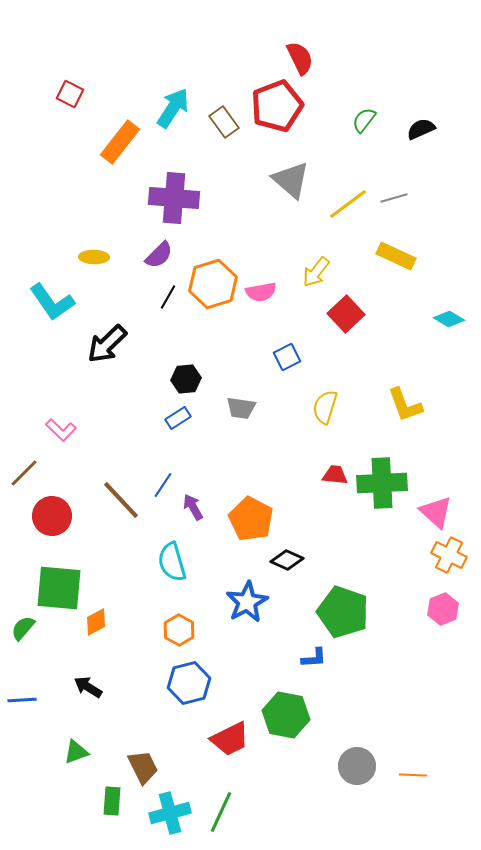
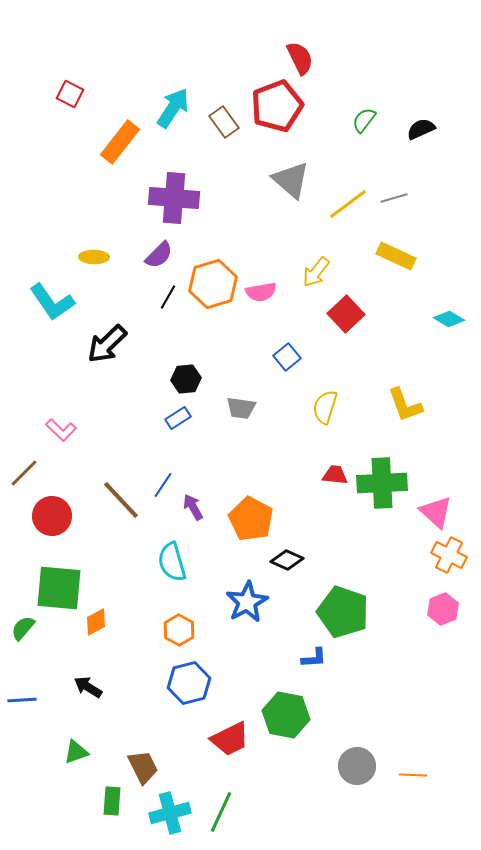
blue square at (287, 357): rotated 12 degrees counterclockwise
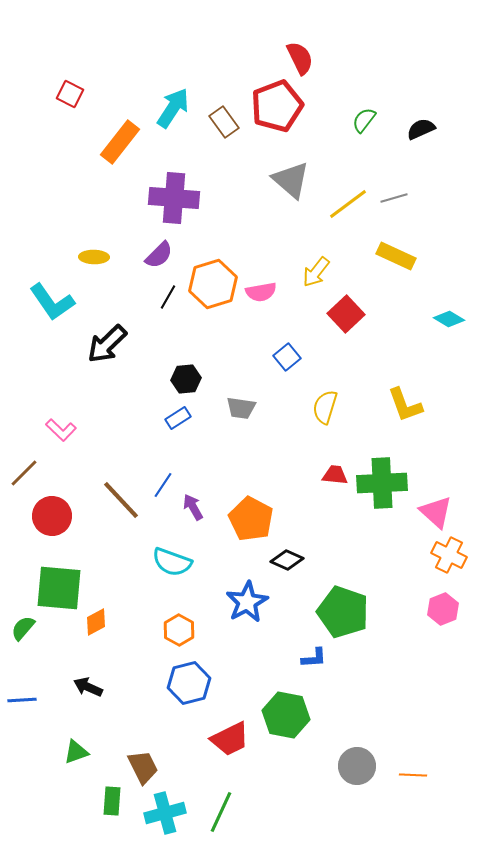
cyan semicircle at (172, 562): rotated 54 degrees counterclockwise
black arrow at (88, 687): rotated 8 degrees counterclockwise
cyan cross at (170, 813): moved 5 px left
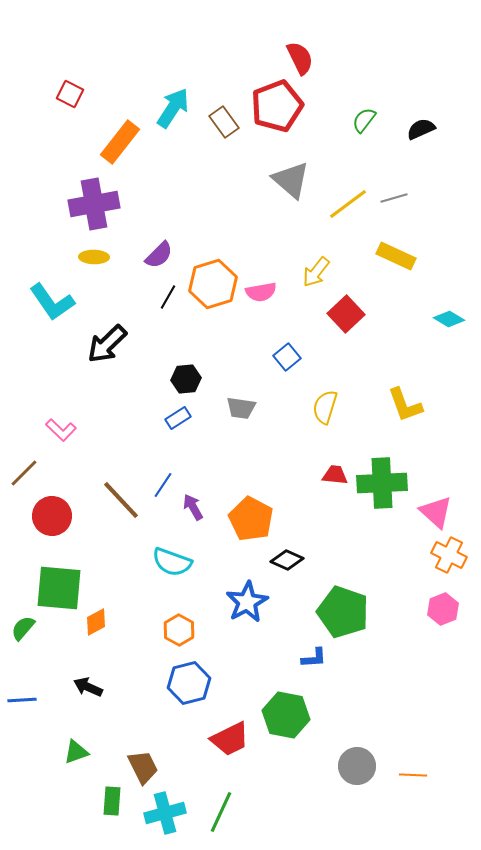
purple cross at (174, 198): moved 80 px left, 6 px down; rotated 15 degrees counterclockwise
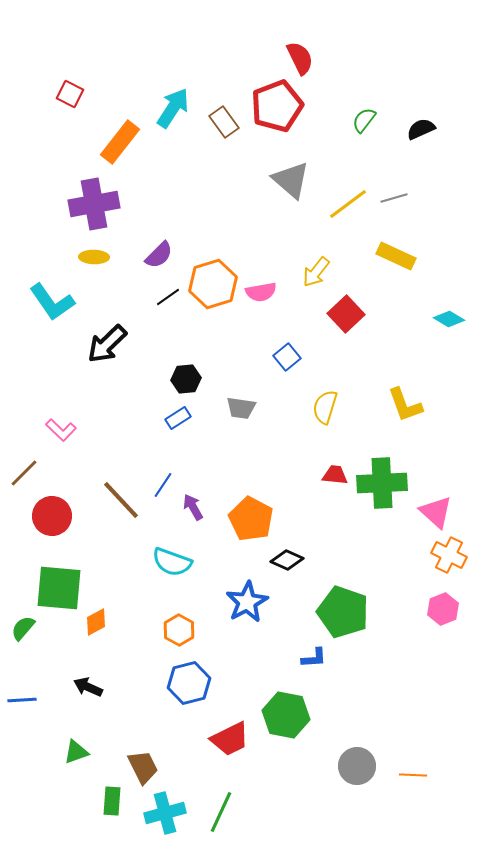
black line at (168, 297): rotated 25 degrees clockwise
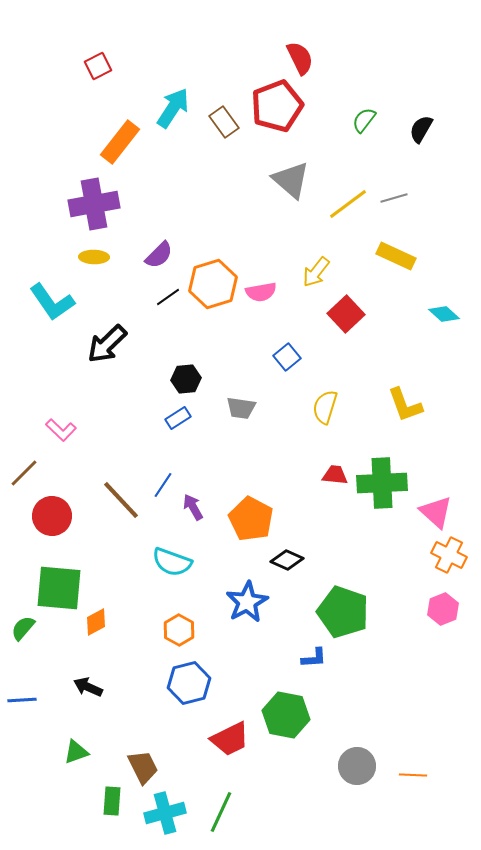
red square at (70, 94): moved 28 px right, 28 px up; rotated 36 degrees clockwise
black semicircle at (421, 129): rotated 36 degrees counterclockwise
cyan diamond at (449, 319): moved 5 px left, 5 px up; rotated 12 degrees clockwise
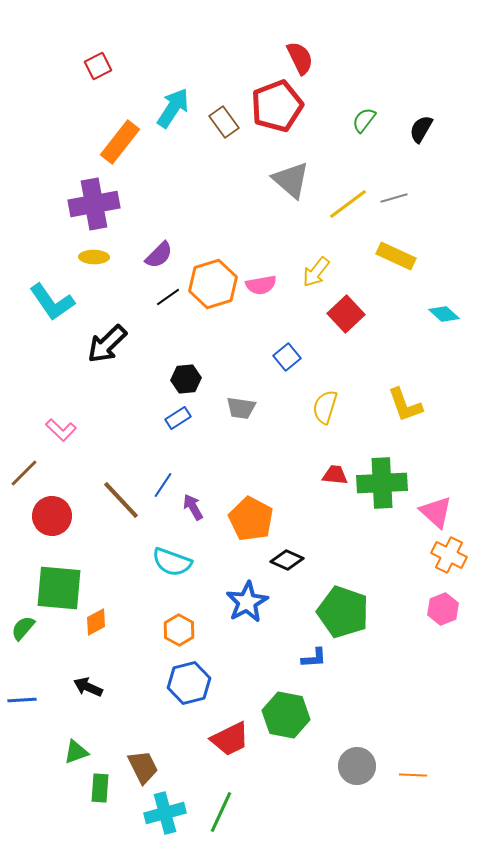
pink semicircle at (261, 292): moved 7 px up
green rectangle at (112, 801): moved 12 px left, 13 px up
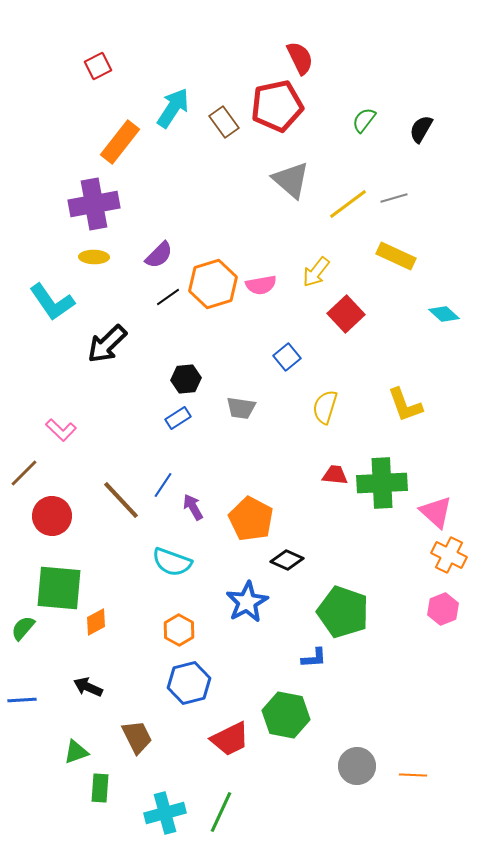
red pentagon at (277, 106): rotated 9 degrees clockwise
brown trapezoid at (143, 767): moved 6 px left, 30 px up
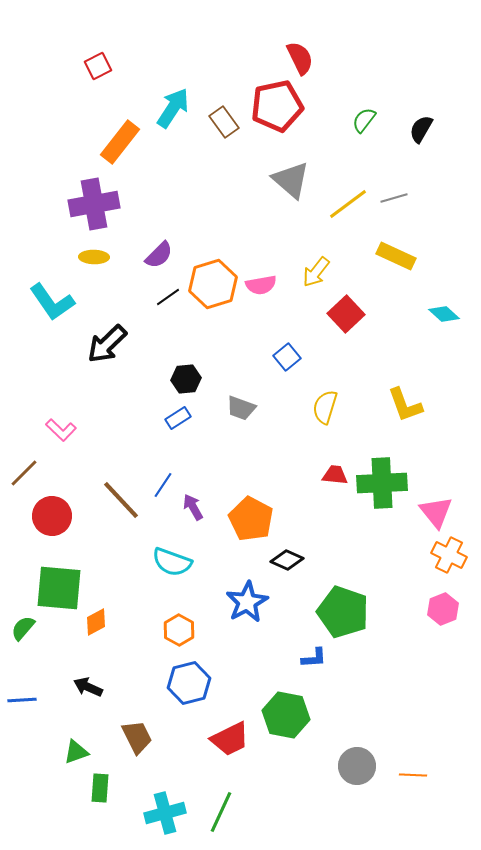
gray trapezoid at (241, 408): rotated 12 degrees clockwise
pink triangle at (436, 512): rotated 9 degrees clockwise
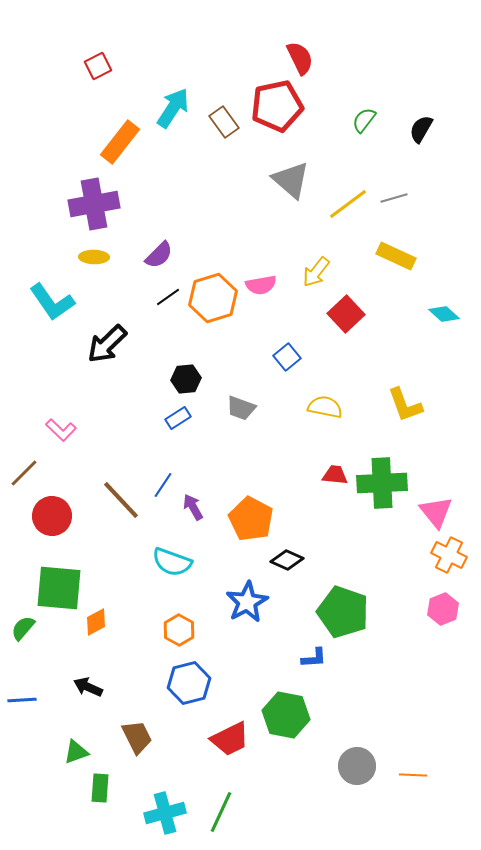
orange hexagon at (213, 284): moved 14 px down
yellow semicircle at (325, 407): rotated 84 degrees clockwise
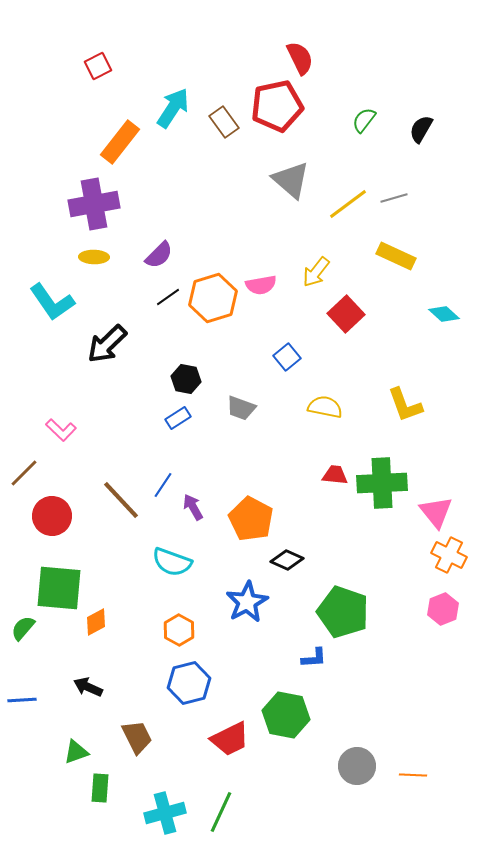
black hexagon at (186, 379): rotated 16 degrees clockwise
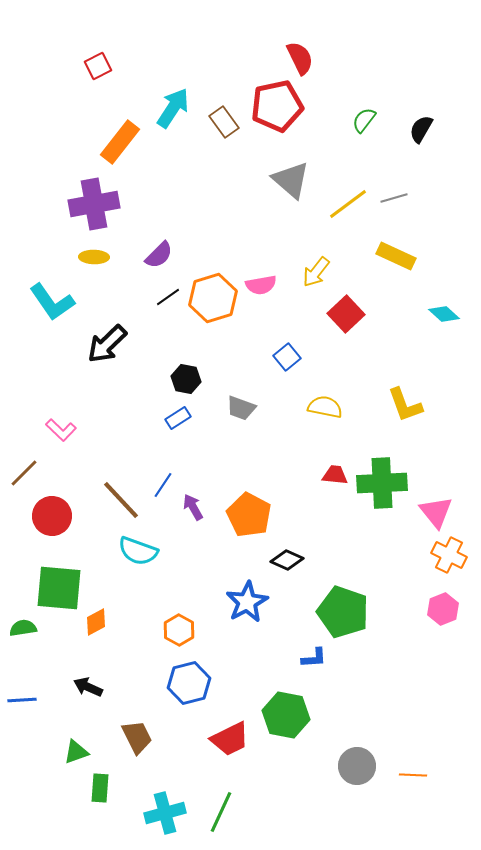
orange pentagon at (251, 519): moved 2 px left, 4 px up
cyan semicircle at (172, 562): moved 34 px left, 11 px up
green semicircle at (23, 628): rotated 40 degrees clockwise
